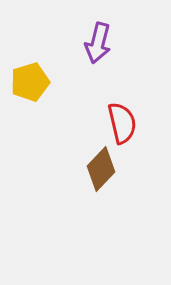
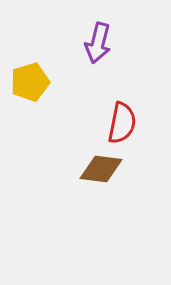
red semicircle: rotated 24 degrees clockwise
brown diamond: rotated 54 degrees clockwise
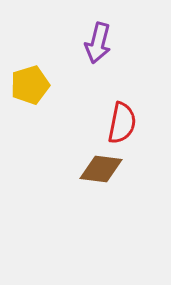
yellow pentagon: moved 3 px down
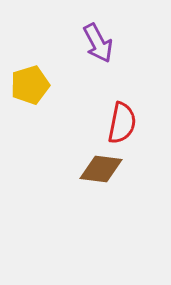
purple arrow: rotated 42 degrees counterclockwise
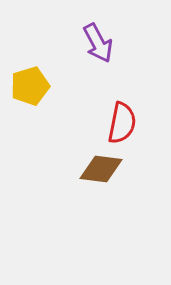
yellow pentagon: moved 1 px down
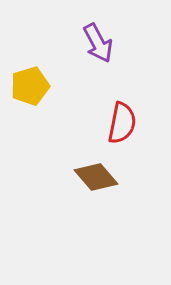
brown diamond: moved 5 px left, 8 px down; rotated 42 degrees clockwise
